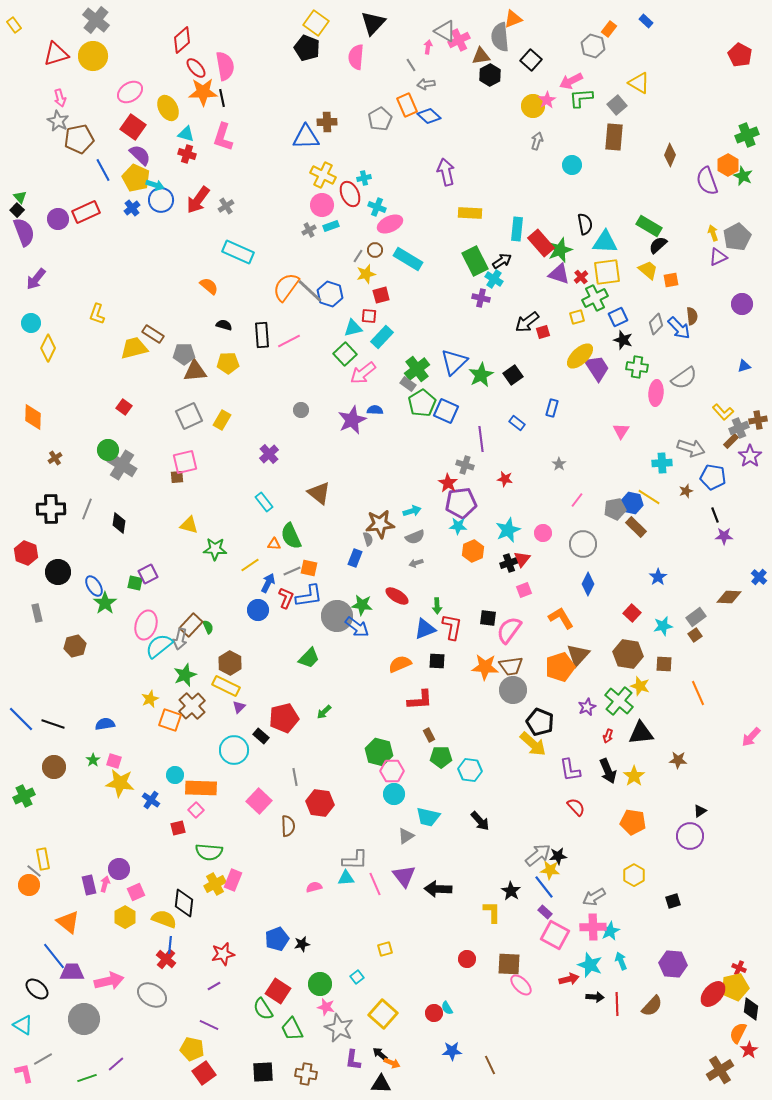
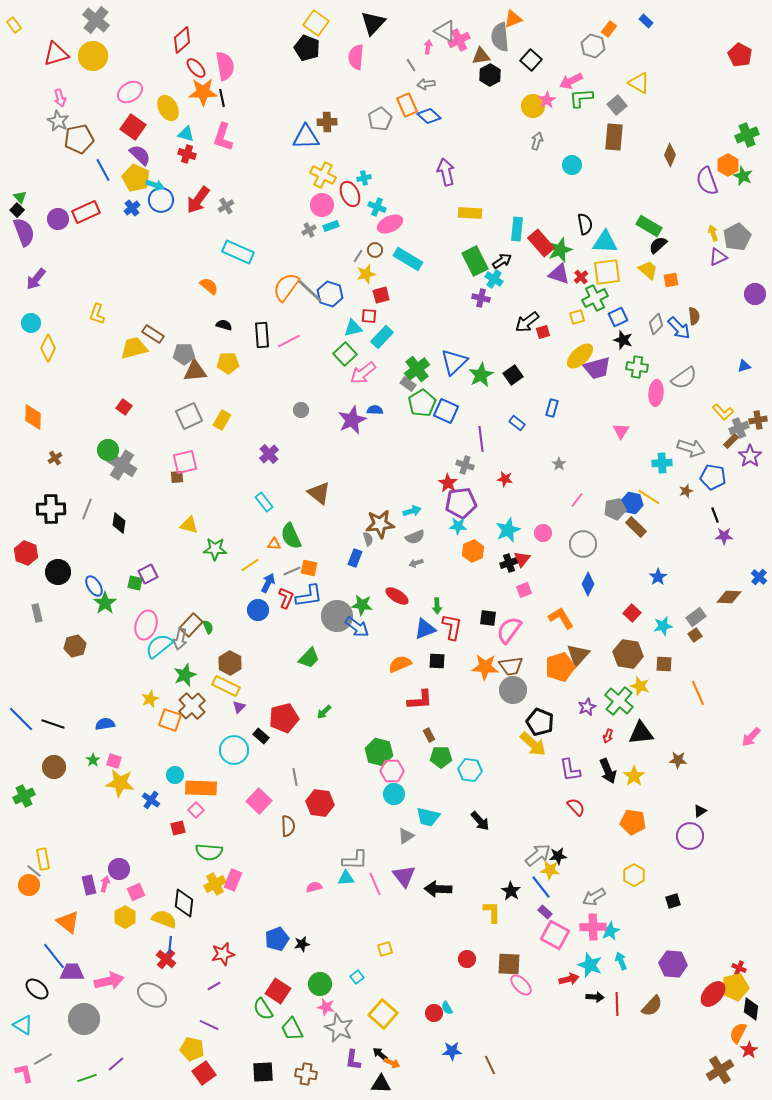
purple circle at (742, 304): moved 13 px right, 10 px up
brown semicircle at (692, 316): moved 2 px right
purple trapezoid at (597, 368): rotated 108 degrees clockwise
blue line at (544, 887): moved 3 px left
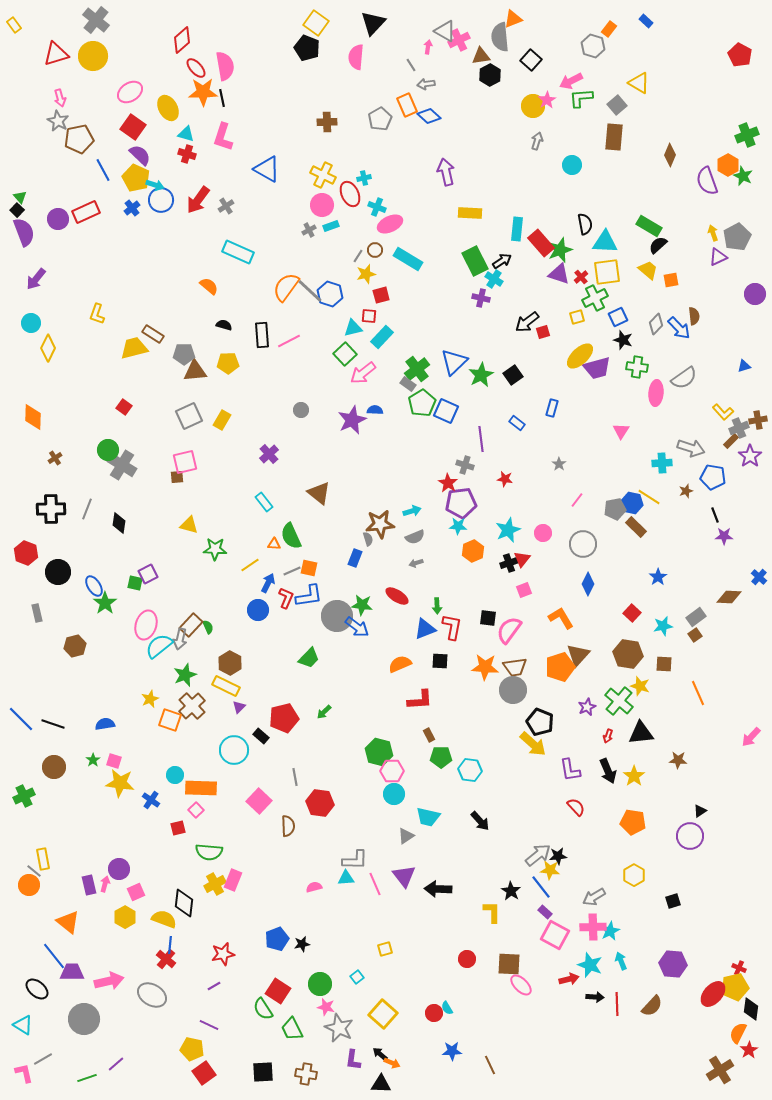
blue triangle at (306, 137): moved 39 px left, 32 px down; rotated 32 degrees clockwise
black square at (437, 661): moved 3 px right
brown trapezoid at (511, 666): moved 4 px right, 1 px down
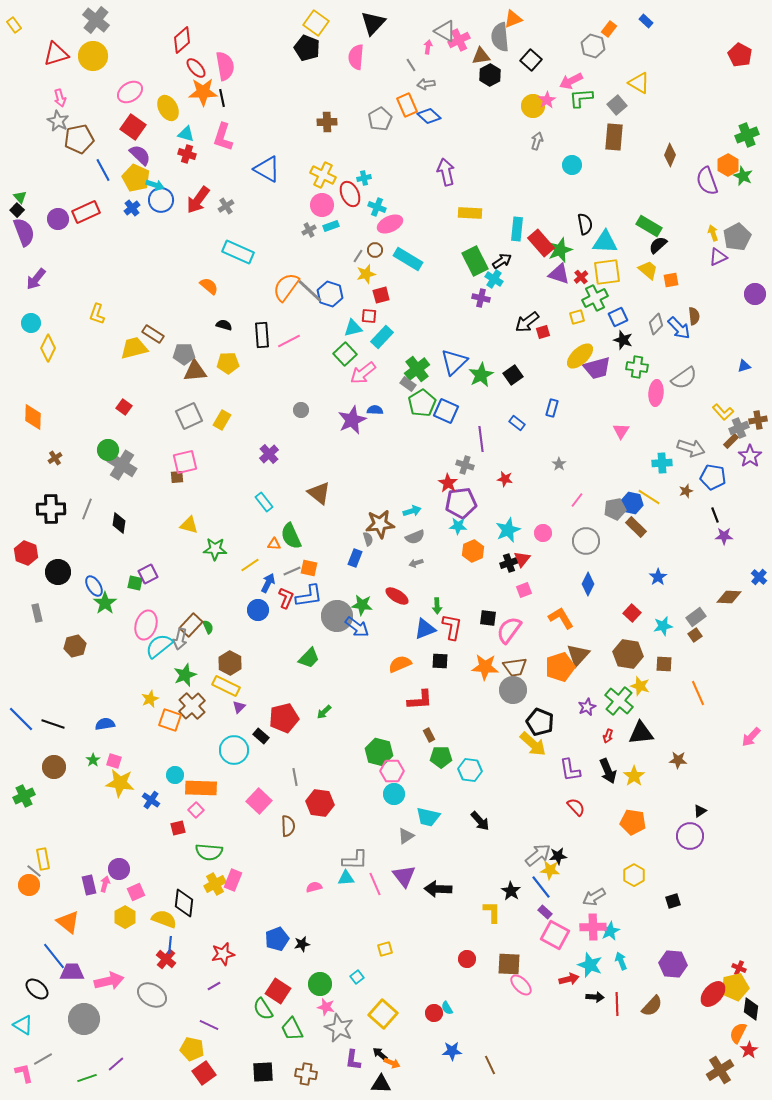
gray circle at (583, 544): moved 3 px right, 3 px up
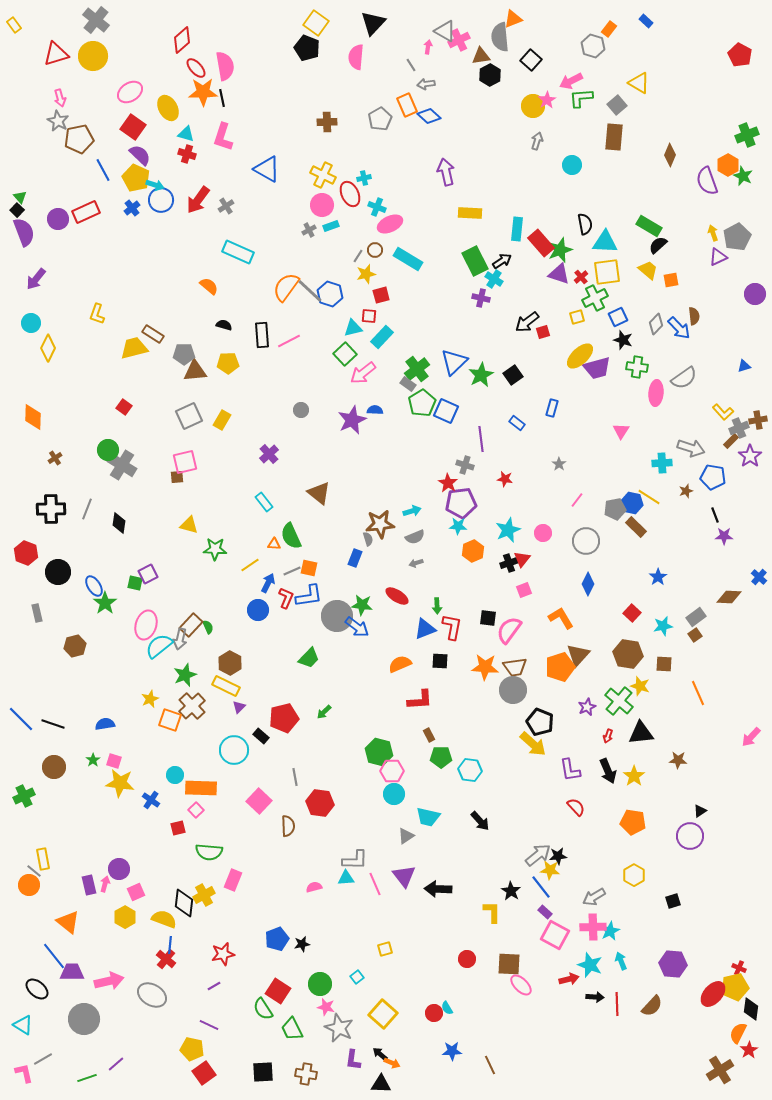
yellow cross at (215, 884): moved 11 px left, 11 px down
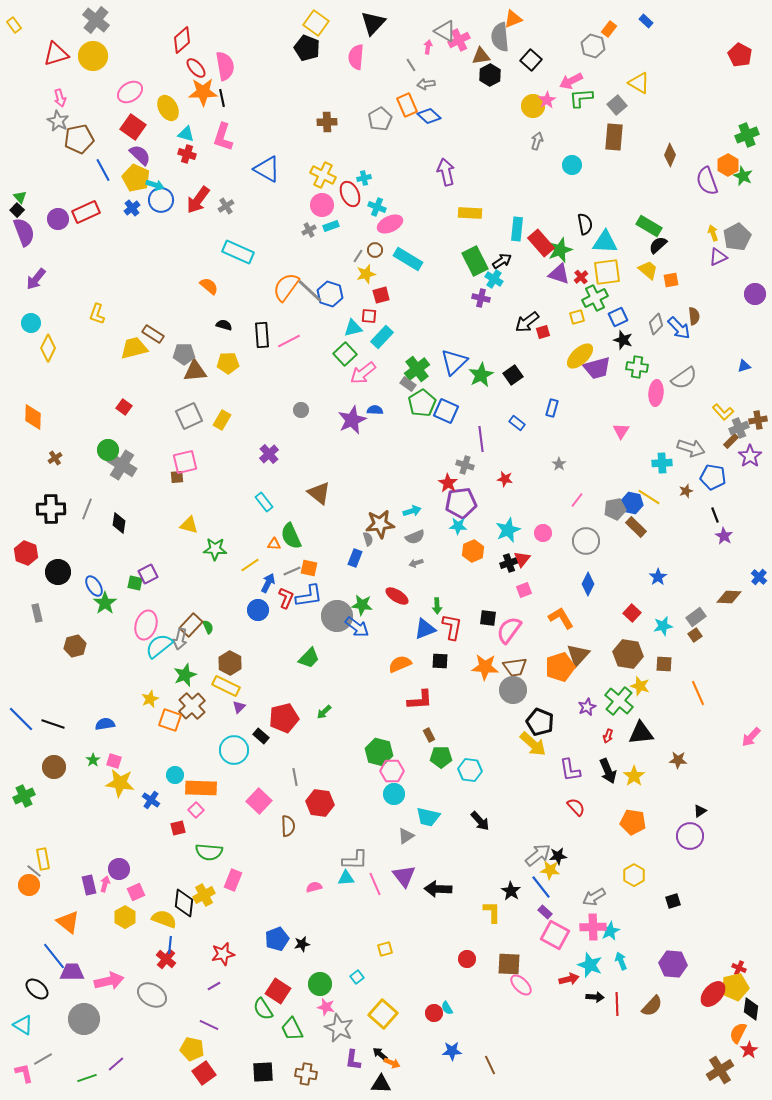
purple star at (724, 536): rotated 30 degrees clockwise
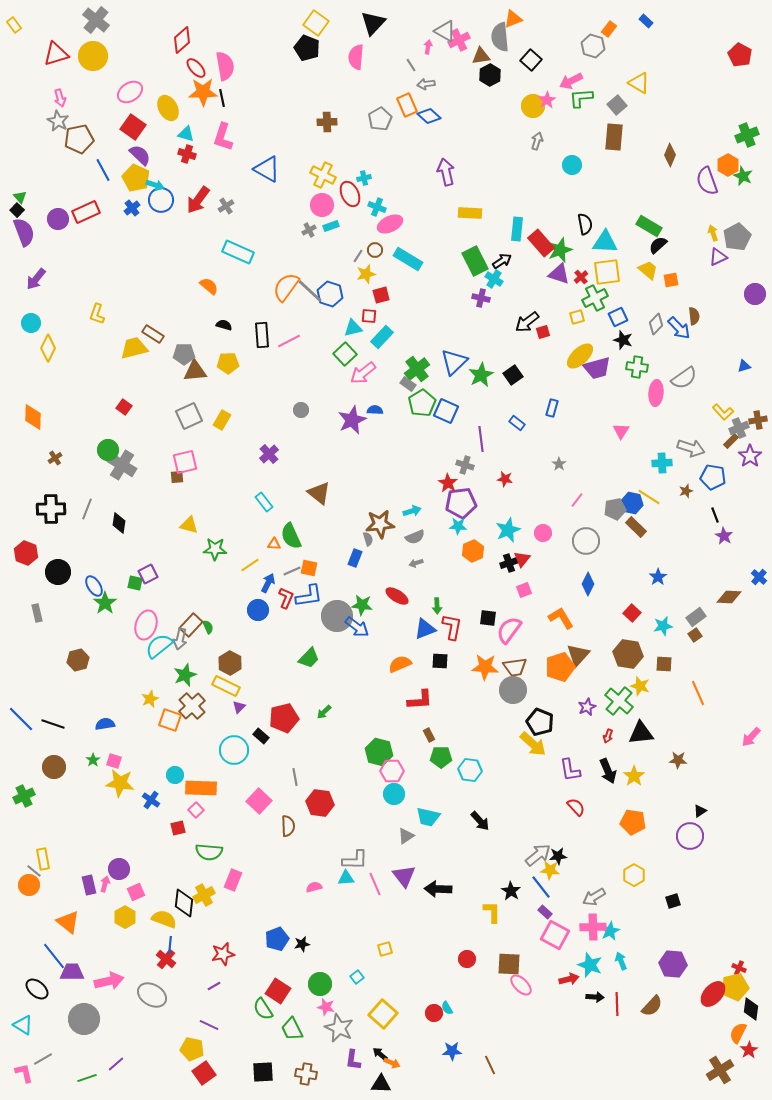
brown hexagon at (75, 646): moved 3 px right, 14 px down
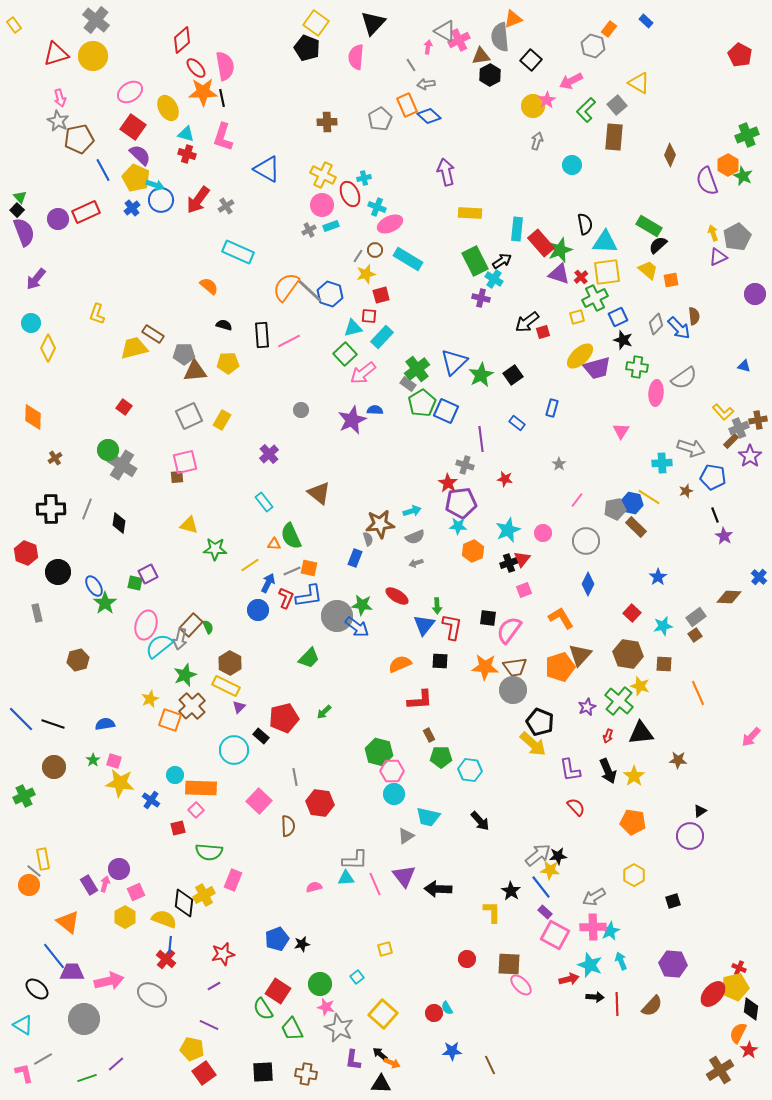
green L-shape at (581, 98): moved 5 px right, 12 px down; rotated 40 degrees counterclockwise
blue triangle at (744, 366): rotated 32 degrees clockwise
blue triangle at (425, 629): moved 1 px left, 4 px up; rotated 30 degrees counterclockwise
brown triangle at (578, 655): moved 2 px right
purple rectangle at (89, 885): rotated 18 degrees counterclockwise
